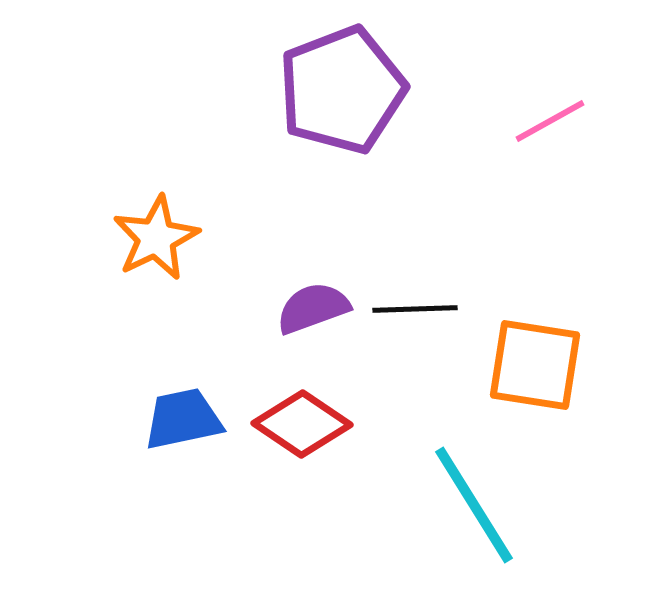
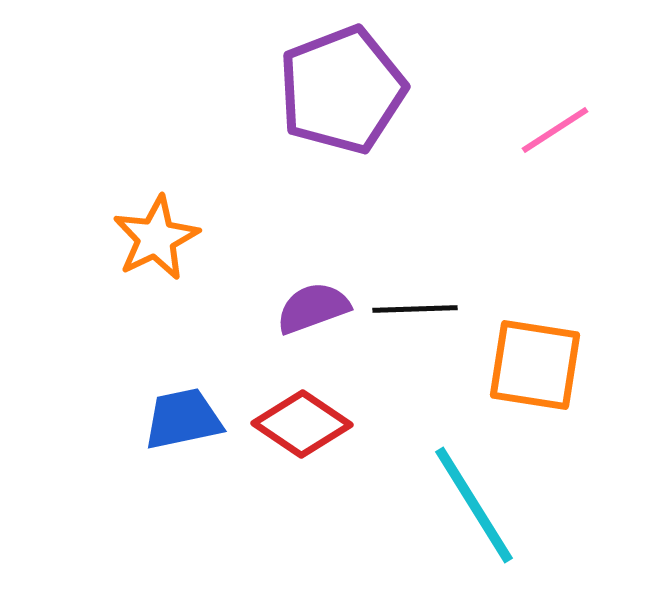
pink line: moved 5 px right, 9 px down; rotated 4 degrees counterclockwise
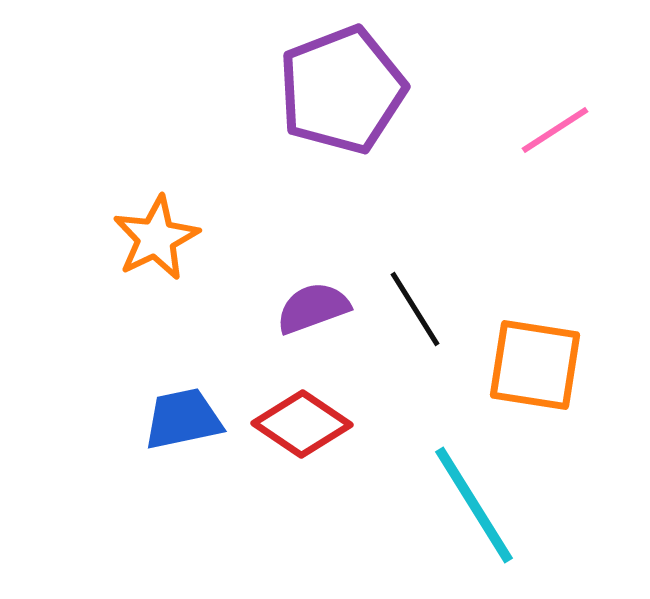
black line: rotated 60 degrees clockwise
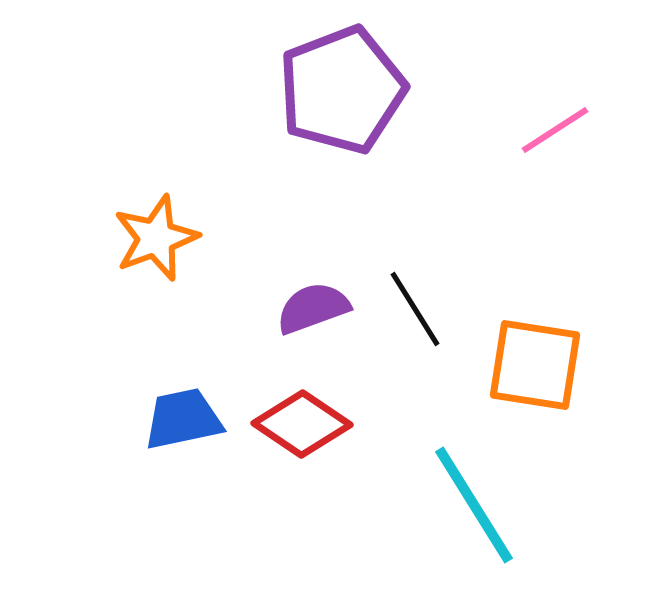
orange star: rotated 6 degrees clockwise
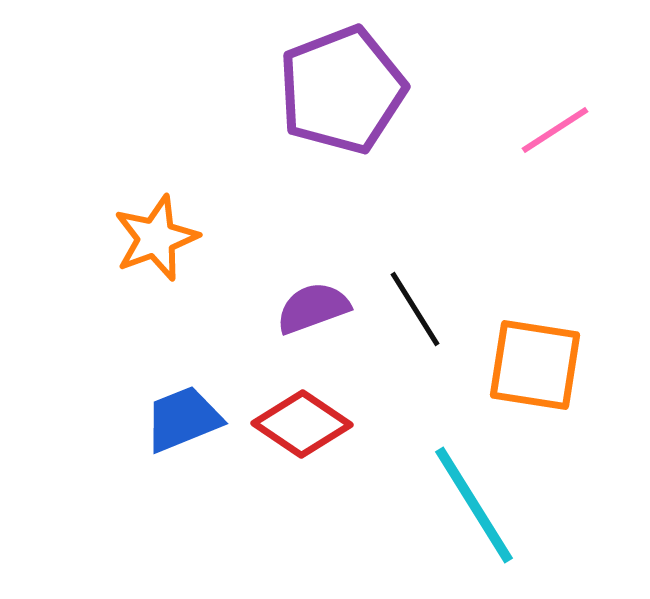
blue trapezoid: rotated 10 degrees counterclockwise
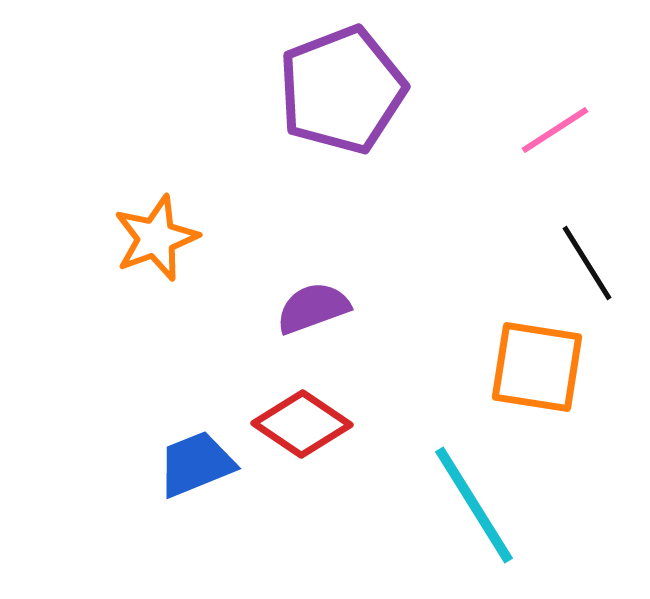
black line: moved 172 px right, 46 px up
orange square: moved 2 px right, 2 px down
blue trapezoid: moved 13 px right, 45 px down
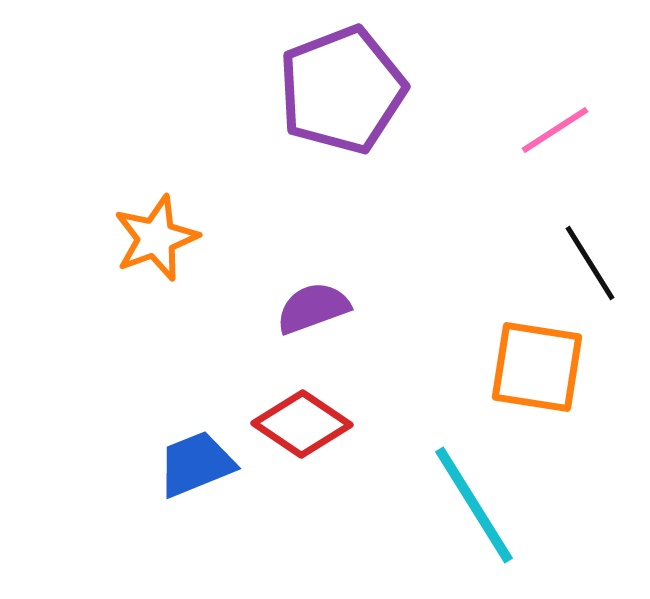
black line: moved 3 px right
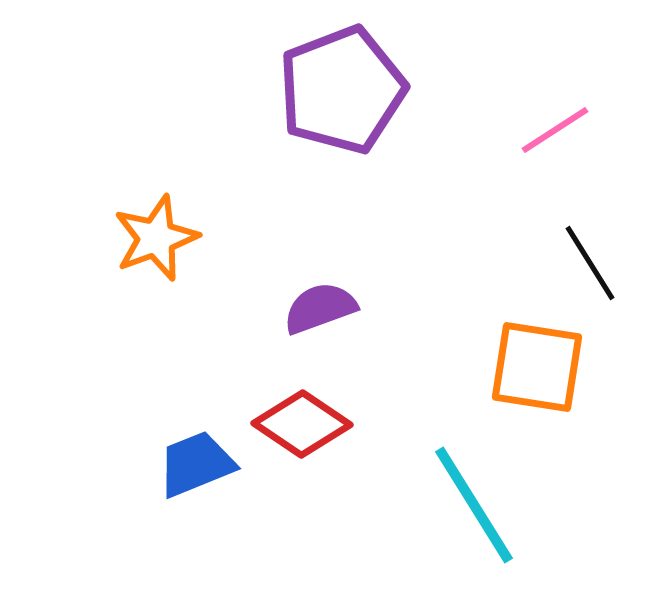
purple semicircle: moved 7 px right
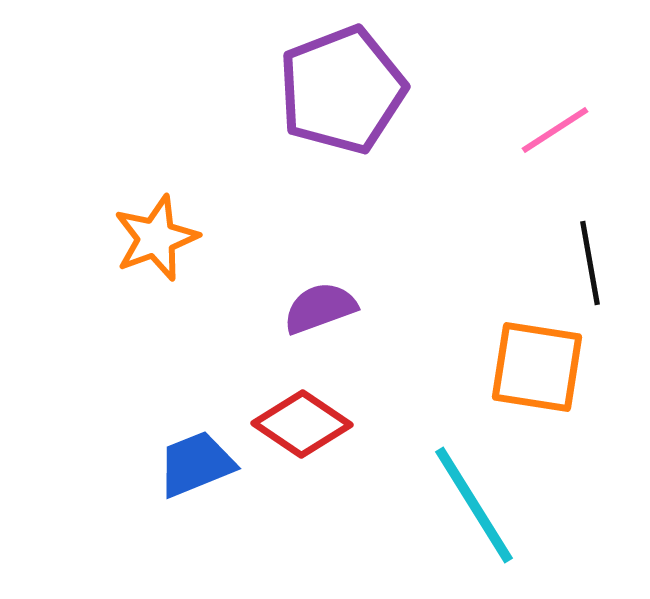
black line: rotated 22 degrees clockwise
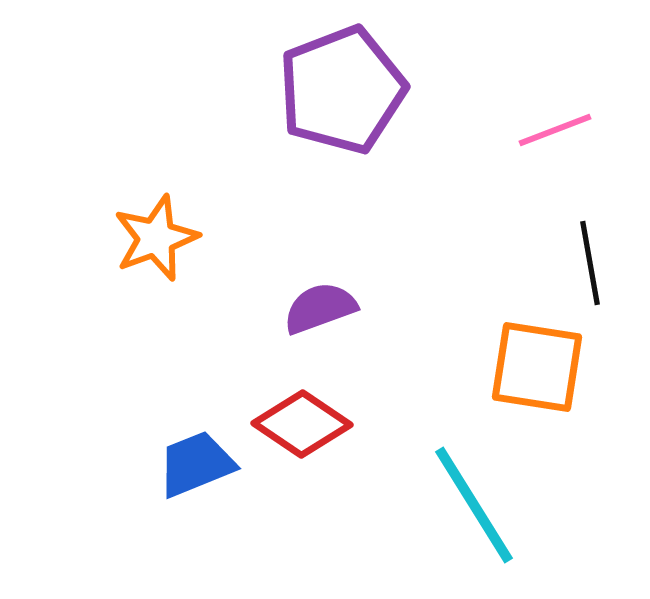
pink line: rotated 12 degrees clockwise
